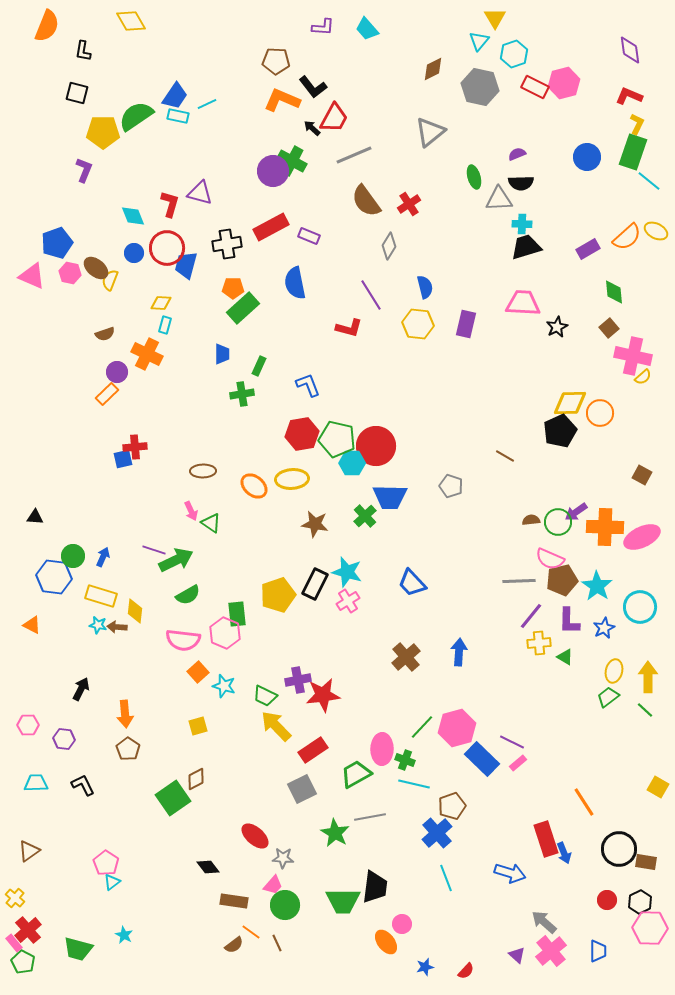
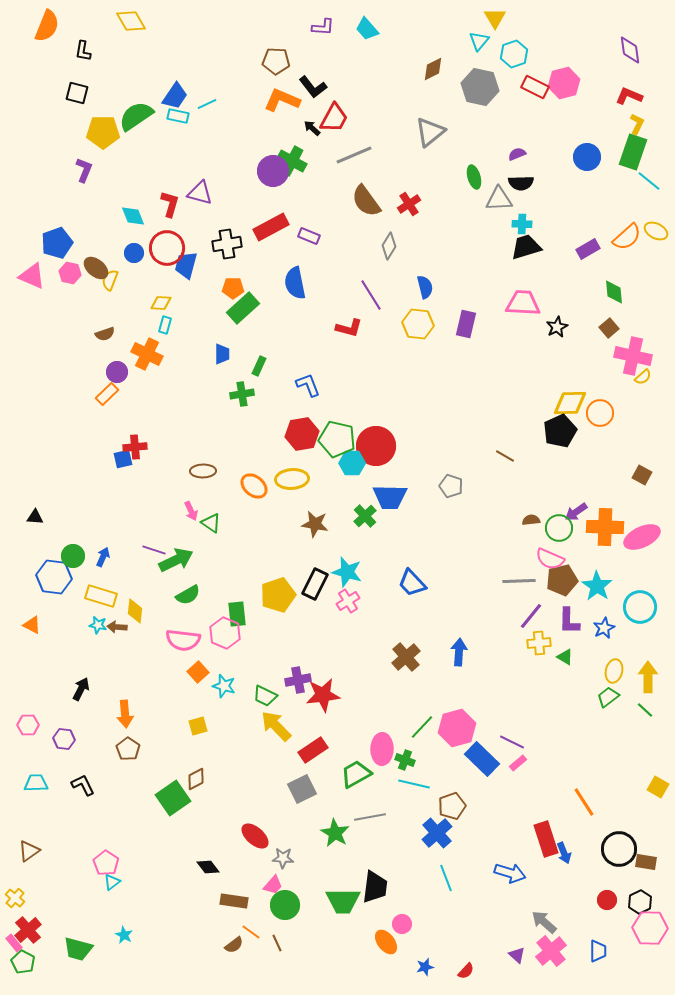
green circle at (558, 522): moved 1 px right, 6 px down
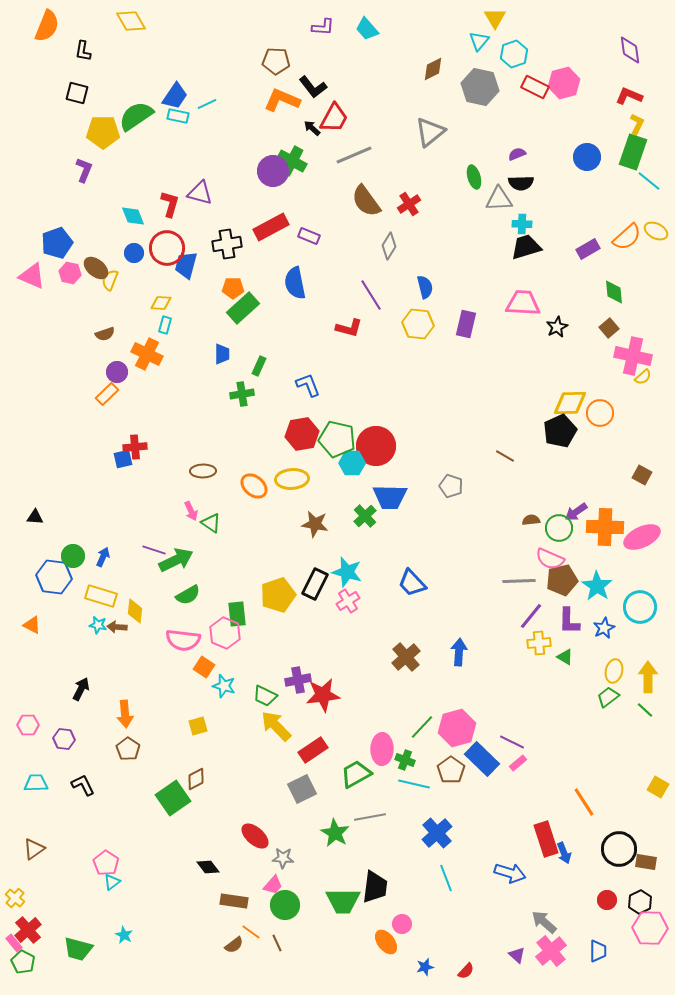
orange square at (198, 672): moved 6 px right, 5 px up; rotated 15 degrees counterclockwise
brown pentagon at (452, 806): moved 1 px left, 36 px up; rotated 16 degrees counterclockwise
brown triangle at (29, 851): moved 5 px right, 2 px up
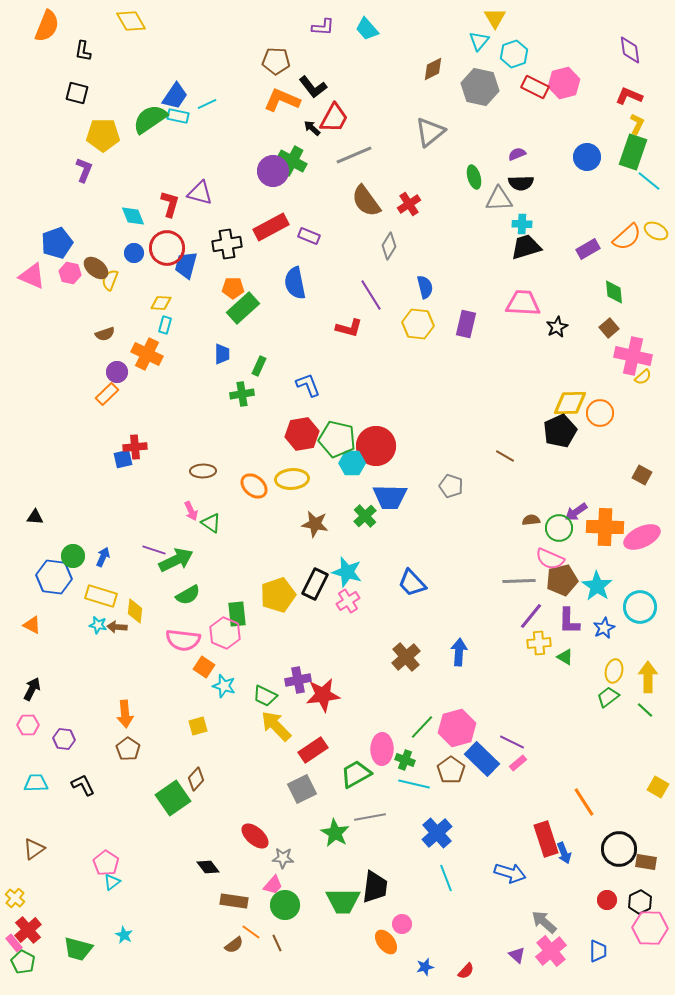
green semicircle at (136, 116): moved 14 px right, 3 px down
yellow pentagon at (103, 132): moved 3 px down
black arrow at (81, 689): moved 49 px left
brown diamond at (196, 779): rotated 20 degrees counterclockwise
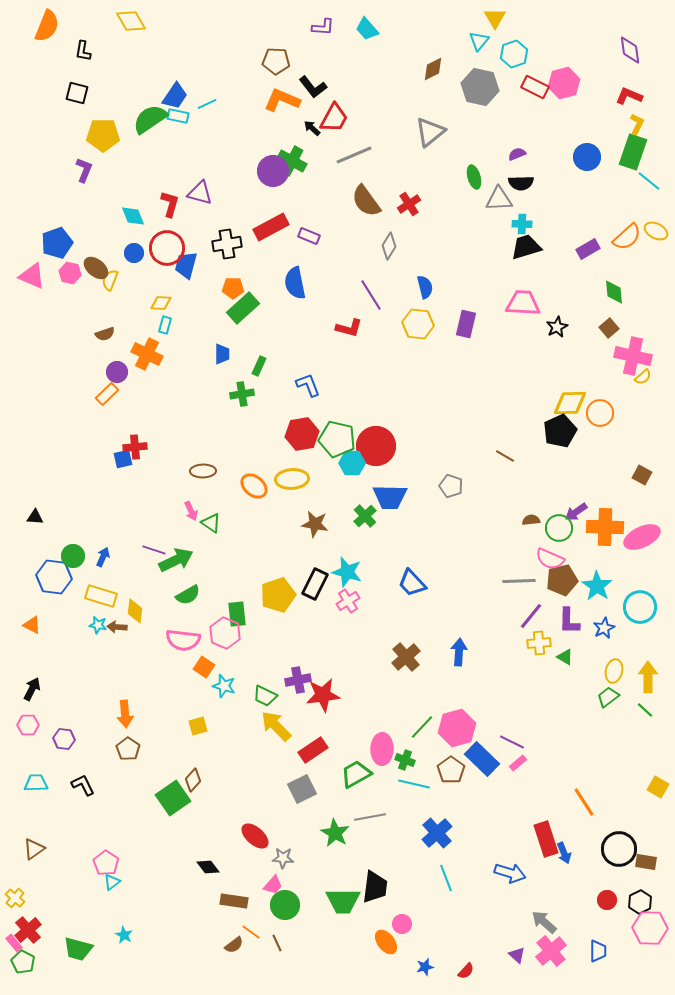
brown diamond at (196, 779): moved 3 px left, 1 px down
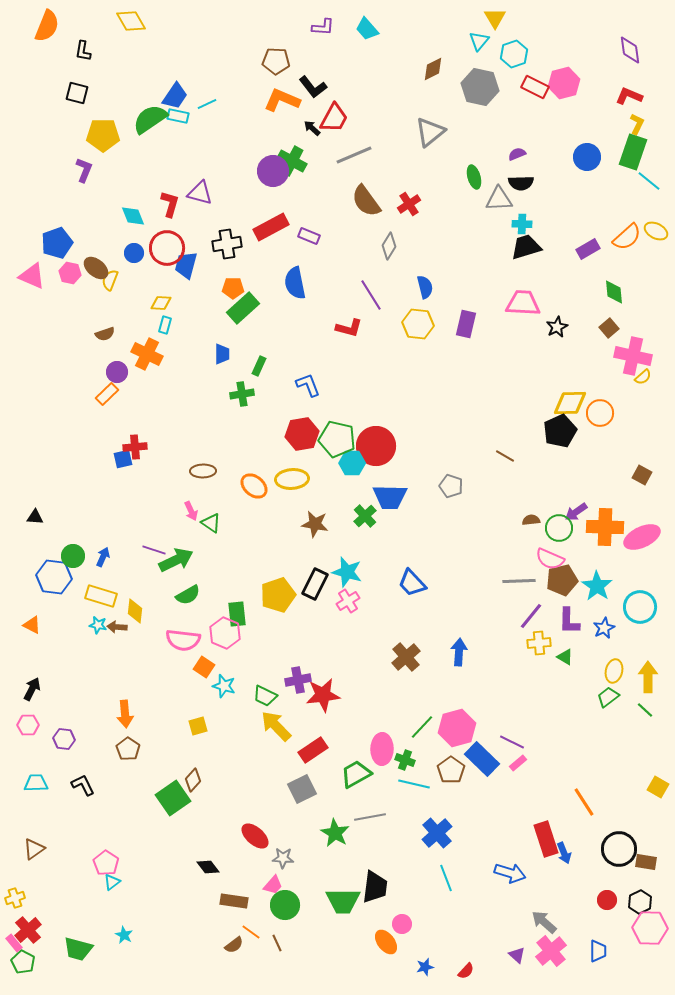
yellow cross at (15, 898): rotated 30 degrees clockwise
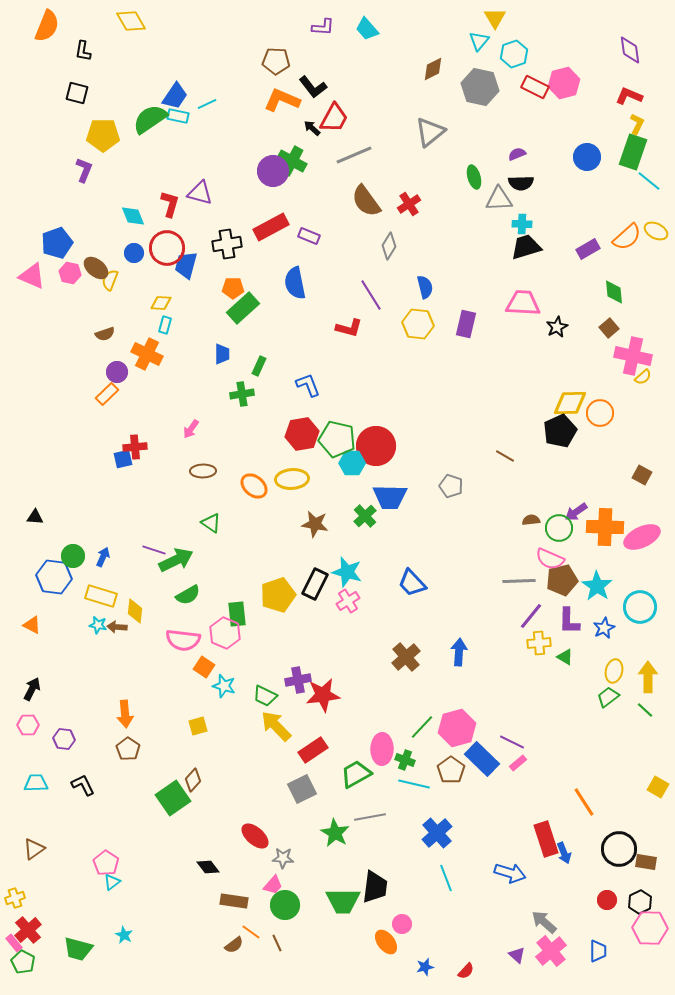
pink arrow at (191, 511): moved 82 px up; rotated 60 degrees clockwise
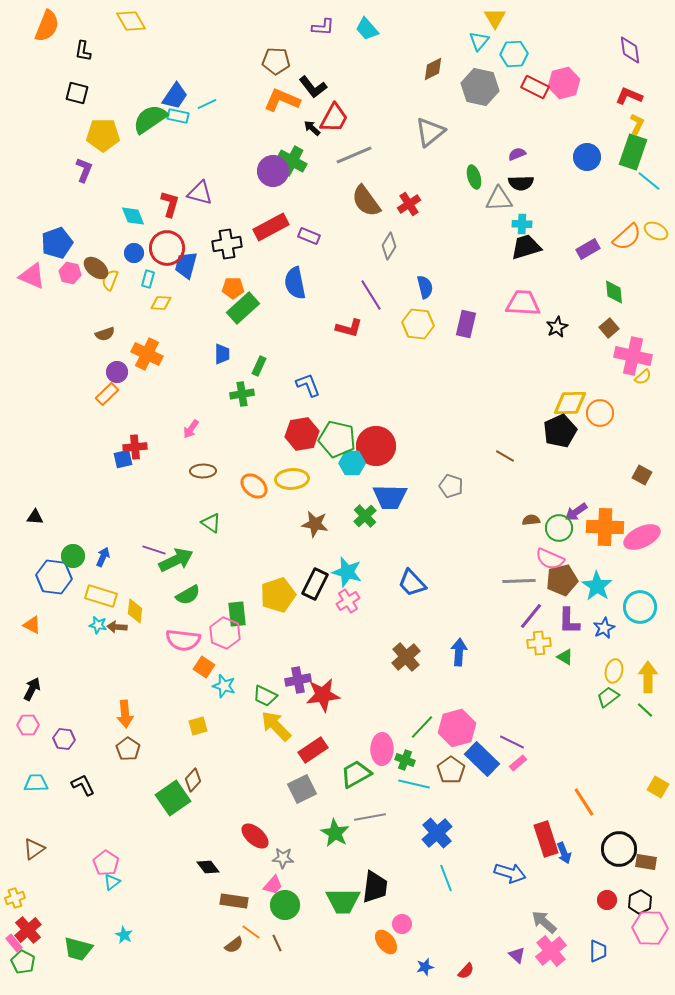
cyan hexagon at (514, 54): rotated 16 degrees clockwise
cyan rectangle at (165, 325): moved 17 px left, 46 px up
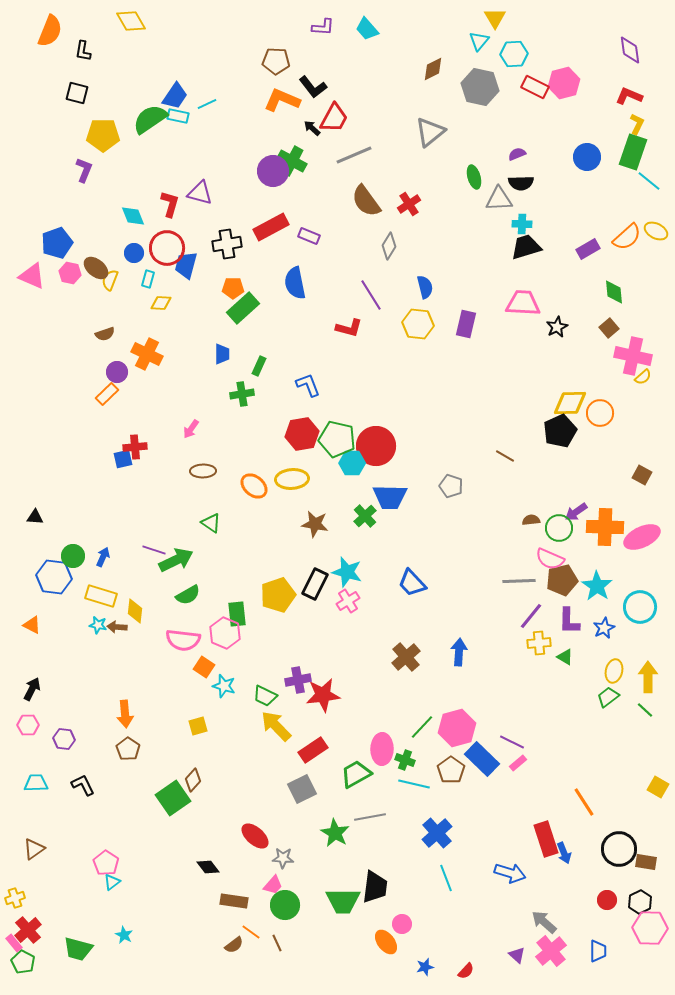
orange semicircle at (47, 26): moved 3 px right, 5 px down
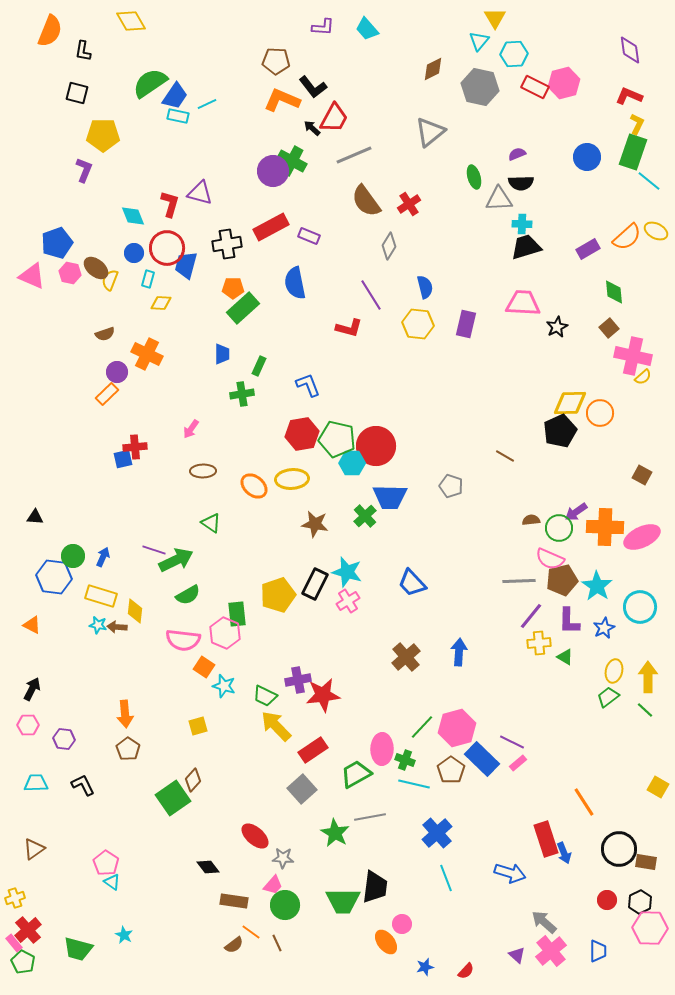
green semicircle at (150, 119): moved 36 px up
gray square at (302, 789): rotated 16 degrees counterclockwise
cyan triangle at (112, 882): rotated 48 degrees counterclockwise
